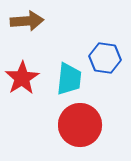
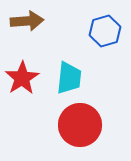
blue hexagon: moved 27 px up; rotated 24 degrees counterclockwise
cyan trapezoid: moved 1 px up
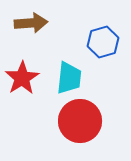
brown arrow: moved 4 px right, 2 px down
blue hexagon: moved 2 px left, 11 px down
red circle: moved 4 px up
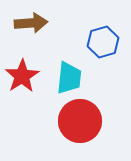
red star: moved 2 px up
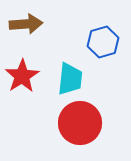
brown arrow: moved 5 px left, 1 px down
cyan trapezoid: moved 1 px right, 1 px down
red circle: moved 2 px down
